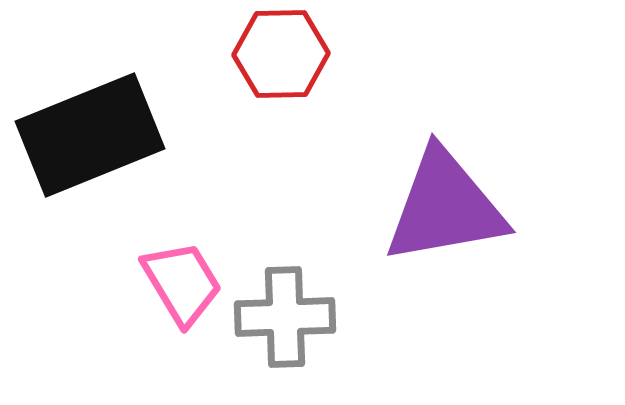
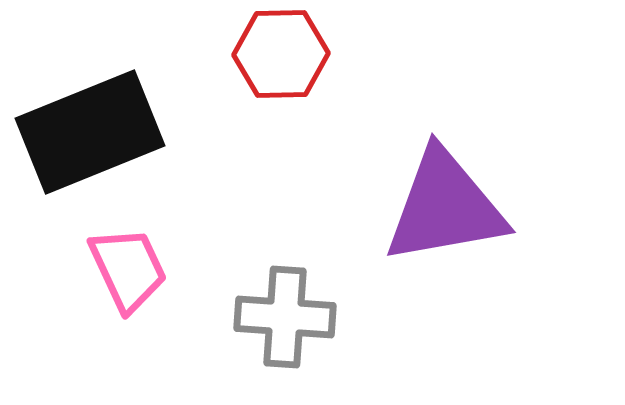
black rectangle: moved 3 px up
pink trapezoid: moved 54 px left, 14 px up; rotated 6 degrees clockwise
gray cross: rotated 6 degrees clockwise
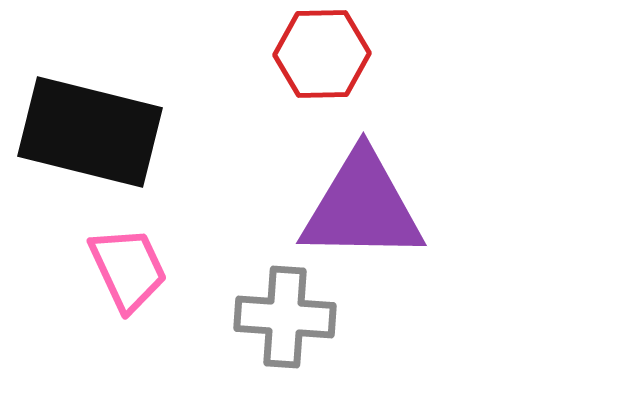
red hexagon: moved 41 px right
black rectangle: rotated 36 degrees clockwise
purple triangle: moved 83 px left; rotated 11 degrees clockwise
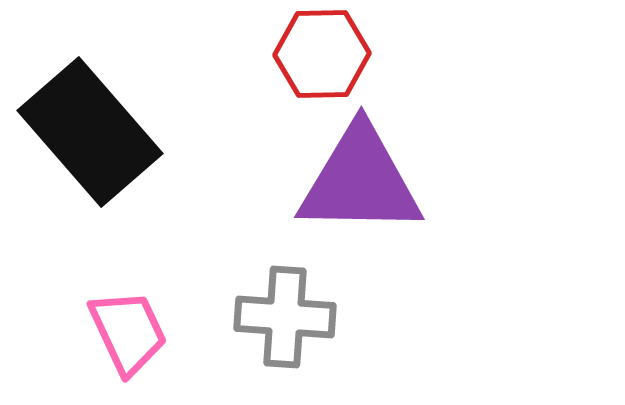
black rectangle: rotated 35 degrees clockwise
purple triangle: moved 2 px left, 26 px up
pink trapezoid: moved 63 px down
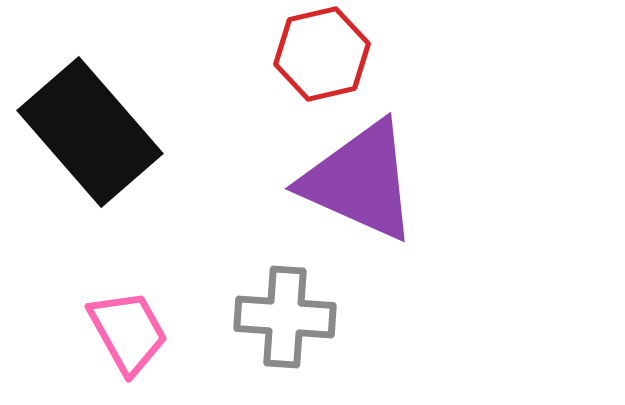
red hexagon: rotated 12 degrees counterclockwise
purple triangle: rotated 23 degrees clockwise
pink trapezoid: rotated 4 degrees counterclockwise
